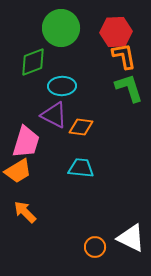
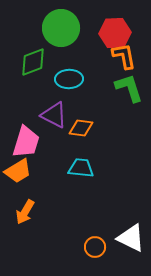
red hexagon: moved 1 px left, 1 px down
cyan ellipse: moved 7 px right, 7 px up
orange diamond: moved 1 px down
orange arrow: rotated 105 degrees counterclockwise
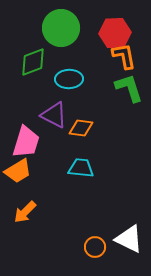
orange arrow: rotated 15 degrees clockwise
white triangle: moved 2 px left, 1 px down
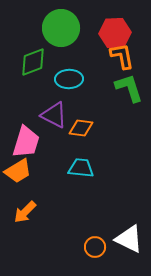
orange L-shape: moved 2 px left
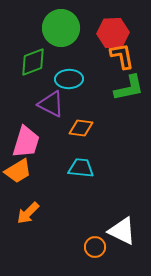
red hexagon: moved 2 px left
green L-shape: rotated 96 degrees clockwise
purple triangle: moved 3 px left, 11 px up
orange arrow: moved 3 px right, 1 px down
white triangle: moved 7 px left, 8 px up
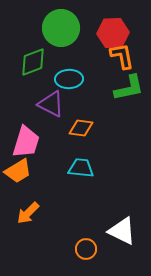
orange circle: moved 9 px left, 2 px down
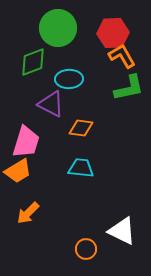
green circle: moved 3 px left
orange L-shape: rotated 20 degrees counterclockwise
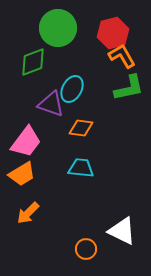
red hexagon: rotated 12 degrees counterclockwise
cyan ellipse: moved 3 px right, 10 px down; rotated 60 degrees counterclockwise
purple triangle: rotated 8 degrees counterclockwise
pink trapezoid: rotated 20 degrees clockwise
orange trapezoid: moved 4 px right, 3 px down
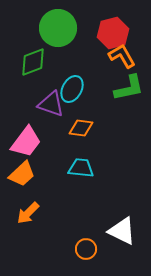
orange trapezoid: rotated 12 degrees counterclockwise
